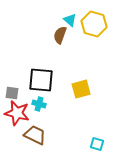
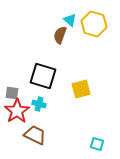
black square: moved 2 px right, 4 px up; rotated 12 degrees clockwise
red star: moved 2 px up; rotated 25 degrees clockwise
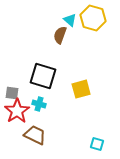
yellow hexagon: moved 1 px left, 6 px up
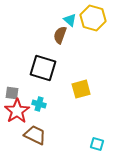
black square: moved 8 px up
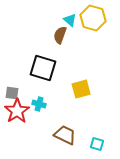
brown trapezoid: moved 30 px right
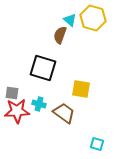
yellow square: rotated 24 degrees clockwise
red star: rotated 30 degrees clockwise
brown trapezoid: moved 1 px left, 22 px up; rotated 10 degrees clockwise
